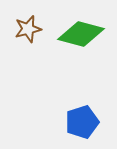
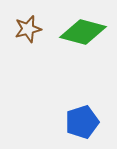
green diamond: moved 2 px right, 2 px up
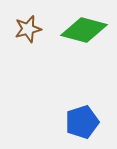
green diamond: moved 1 px right, 2 px up
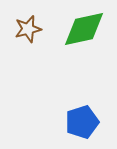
green diamond: moved 1 px up; rotated 27 degrees counterclockwise
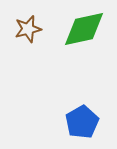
blue pentagon: rotated 12 degrees counterclockwise
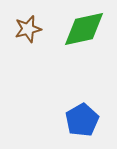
blue pentagon: moved 2 px up
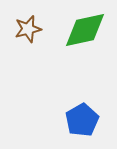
green diamond: moved 1 px right, 1 px down
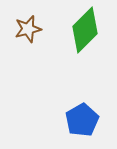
green diamond: rotated 33 degrees counterclockwise
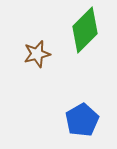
brown star: moved 9 px right, 25 px down
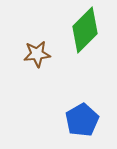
brown star: rotated 8 degrees clockwise
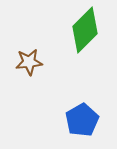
brown star: moved 8 px left, 8 px down
